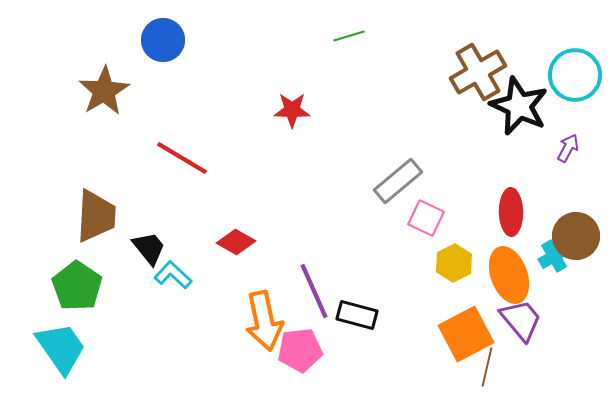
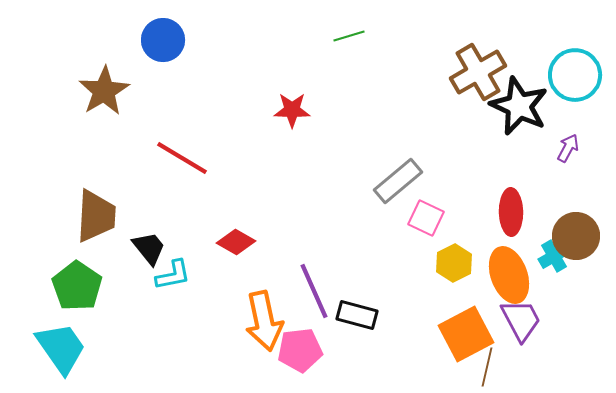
cyan L-shape: rotated 126 degrees clockwise
purple trapezoid: rotated 12 degrees clockwise
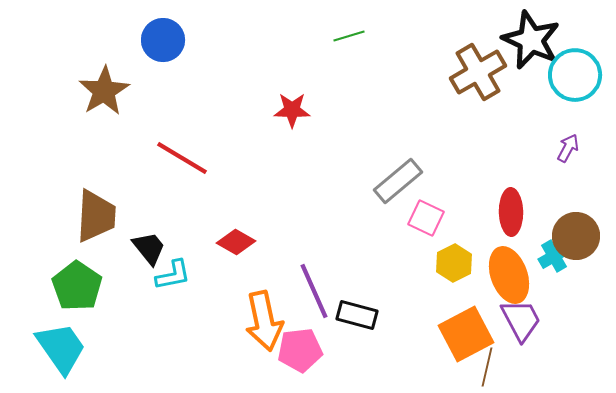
black star: moved 12 px right, 66 px up
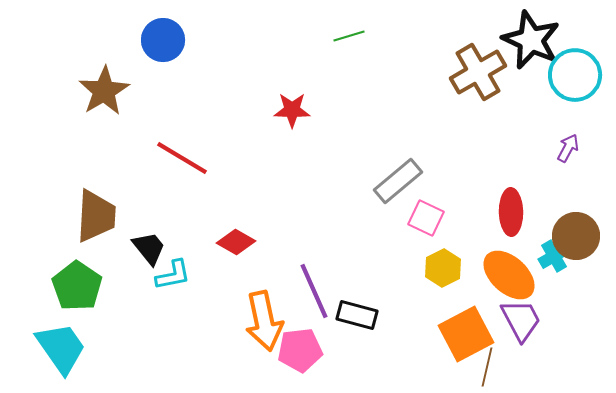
yellow hexagon: moved 11 px left, 5 px down
orange ellipse: rotated 28 degrees counterclockwise
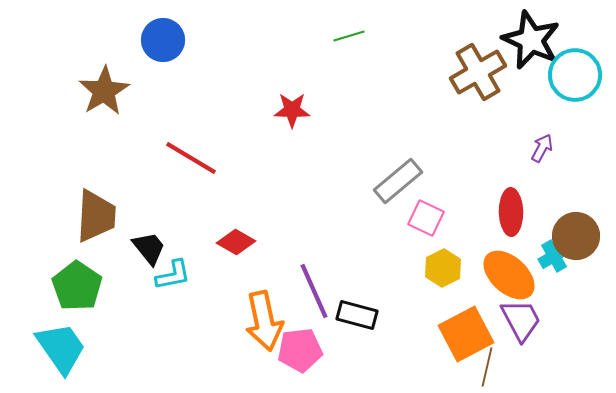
purple arrow: moved 26 px left
red line: moved 9 px right
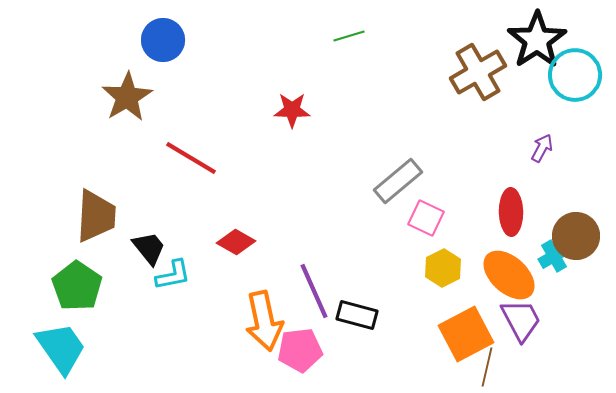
black star: moved 6 px right; rotated 14 degrees clockwise
brown star: moved 23 px right, 6 px down
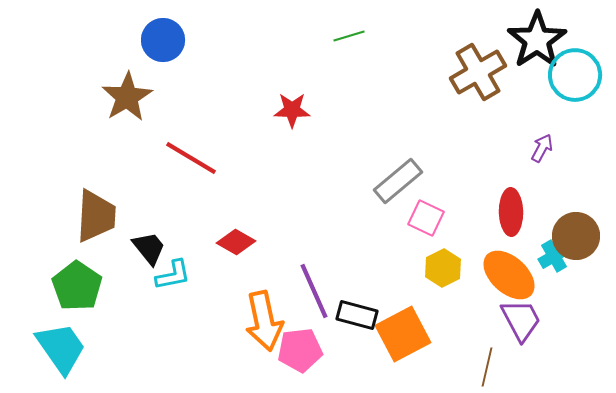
orange square: moved 63 px left
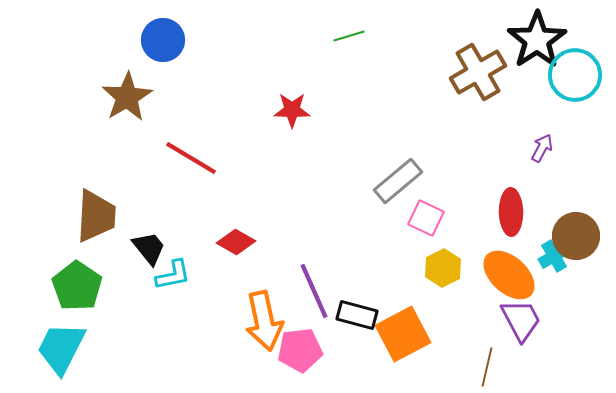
cyan trapezoid: rotated 118 degrees counterclockwise
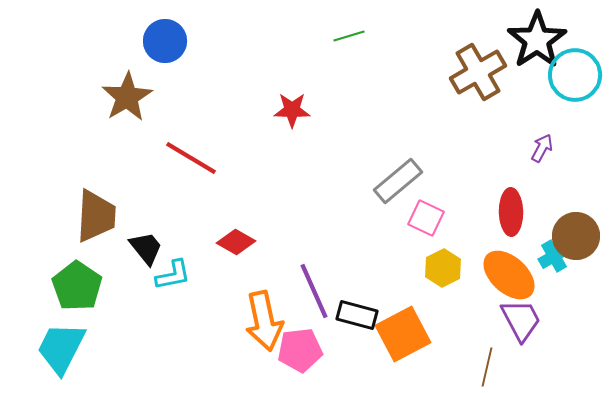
blue circle: moved 2 px right, 1 px down
black trapezoid: moved 3 px left
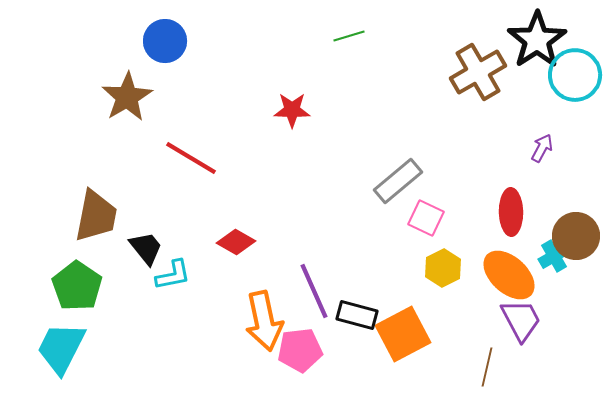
brown trapezoid: rotated 8 degrees clockwise
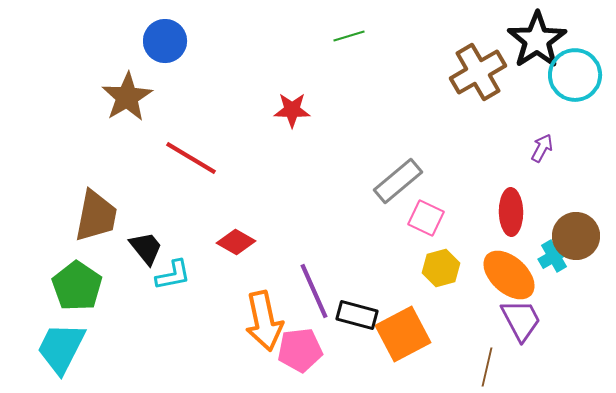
yellow hexagon: moved 2 px left; rotated 12 degrees clockwise
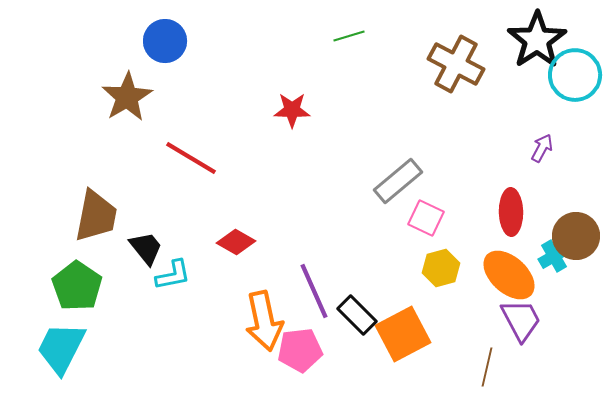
brown cross: moved 22 px left, 8 px up; rotated 32 degrees counterclockwise
black rectangle: rotated 30 degrees clockwise
